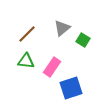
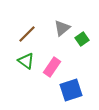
green square: moved 1 px left, 1 px up; rotated 24 degrees clockwise
green triangle: rotated 30 degrees clockwise
blue square: moved 2 px down
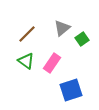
pink rectangle: moved 4 px up
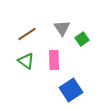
gray triangle: rotated 24 degrees counterclockwise
brown line: rotated 12 degrees clockwise
pink rectangle: moved 2 px right, 3 px up; rotated 36 degrees counterclockwise
blue square: rotated 15 degrees counterclockwise
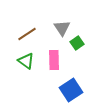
green square: moved 5 px left, 4 px down
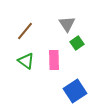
gray triangle: moved 5 px right, 4 px up
brown line: moved 2 px left, 3 px up; rotated 18 degrees counterclockwise
blue square: moved 4 px right, 1 px down
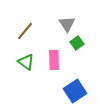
green triangle: moved 1 px down
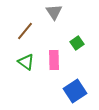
gray triangle: moved 13 px left, 12 px up
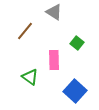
gray triangle: rotated 24 degrees counterclockwise
green square: rotated 16 degrees counterclockwise
green triangle: moved 4 px right, 15 px down
blue square: rotated 15 degrees counterclockwise
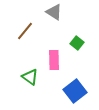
blue square: rotated 10 degrees clockwise
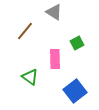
green square: rotated 24 degrees clockwise
pink rectangle: moved 1 px right, 1 px up
